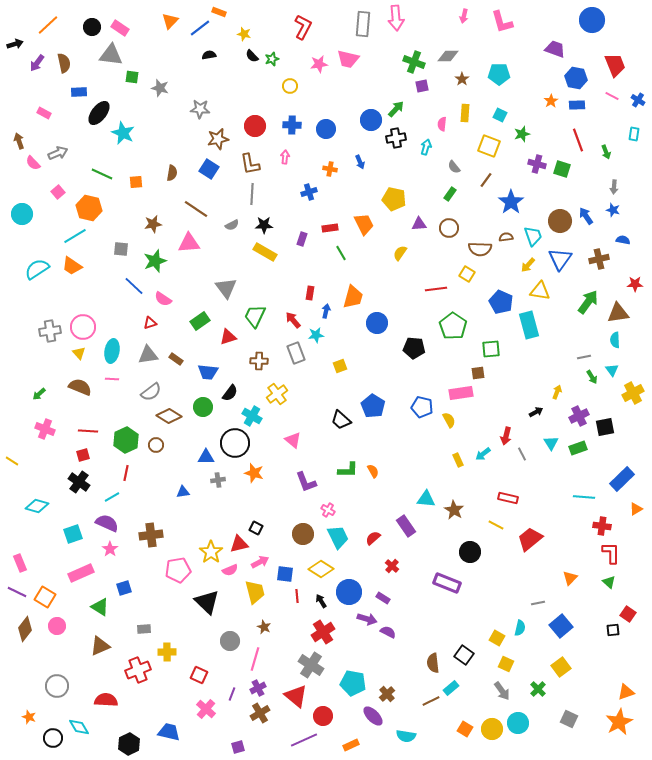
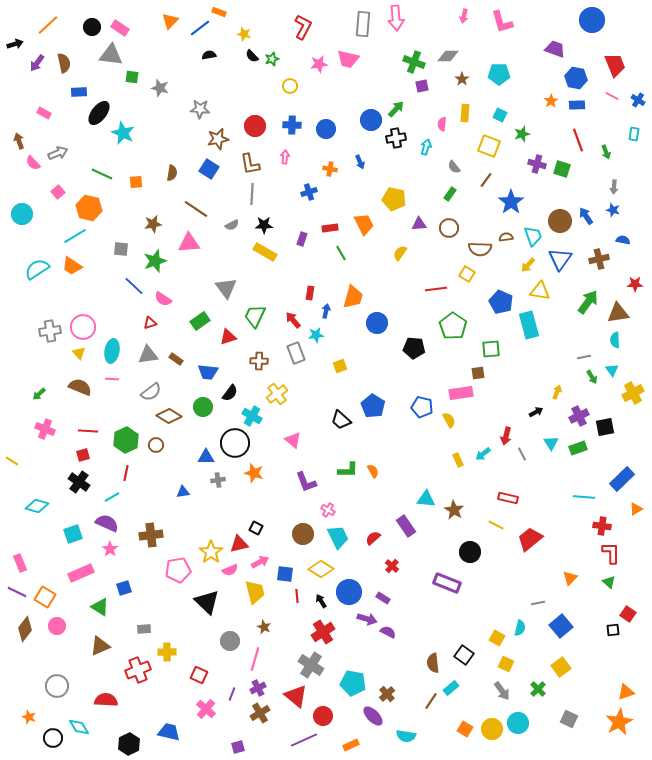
brown line at (431, 701): rotated 30 degrees counterclockwise
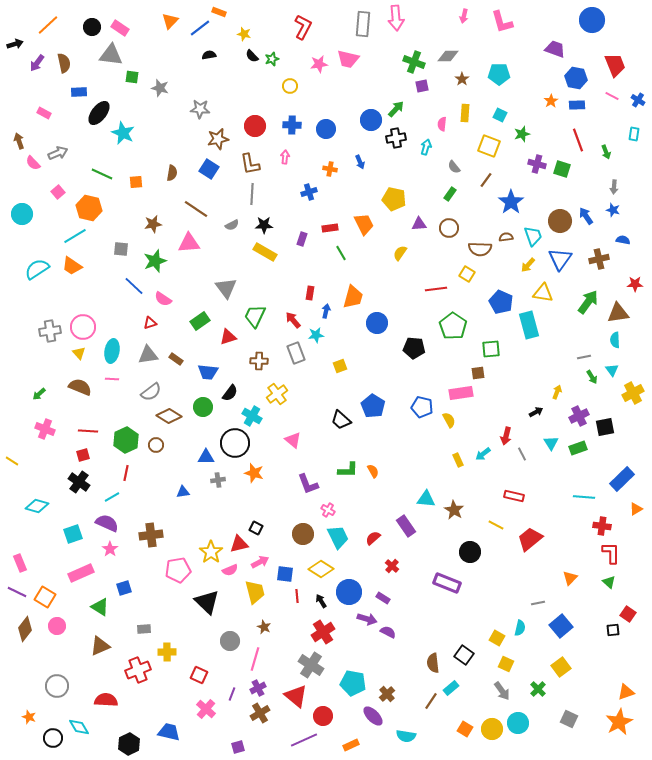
yellow triangle at (540, 291): moved 3 px right, 2 px down
purple L-shape at (306, 482): moved 2 px right, 2 px down
red rectangle at (508, 498): moved 6 px right, 2 px up
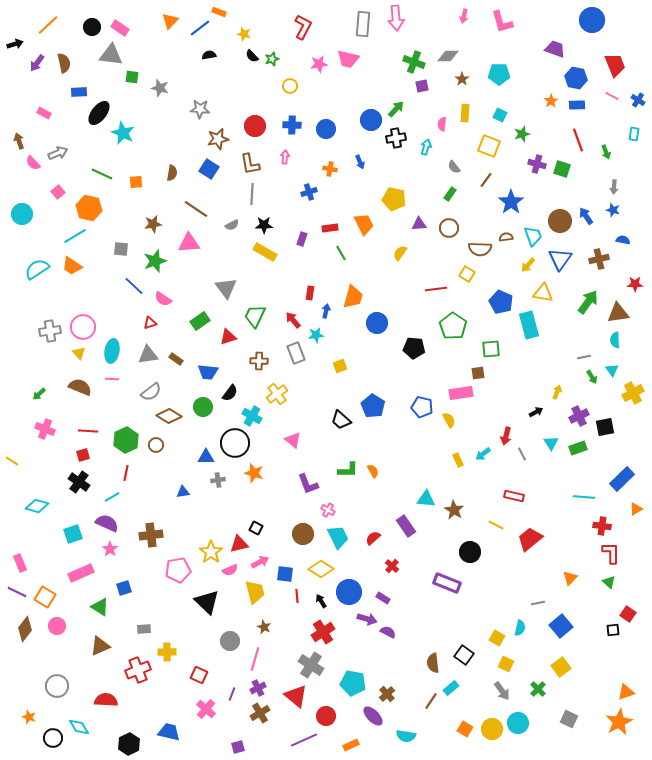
red circle at (323, 716): moved 3 px right
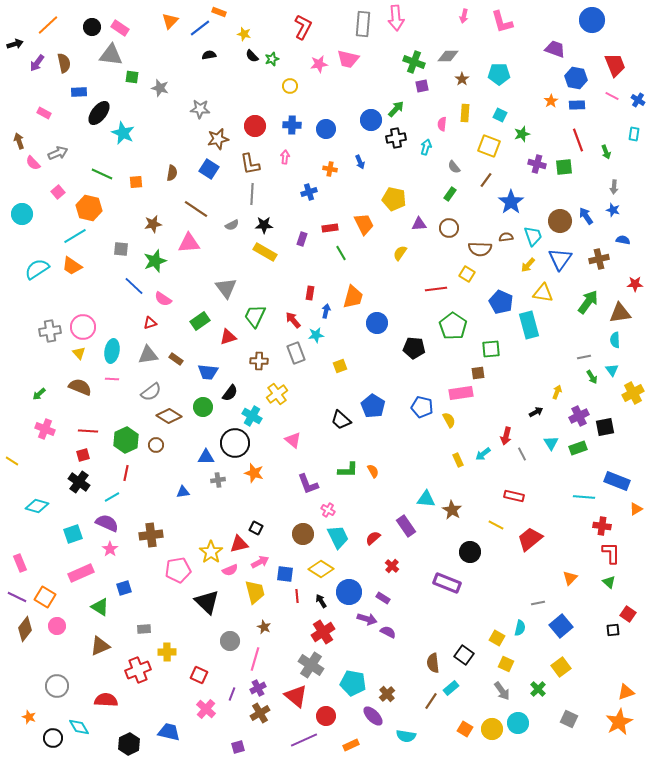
green square at (562, 169): moved 2 px right, 2 px up; rotated 24 degrees counterclockwise
brown triangle at (618, 313): moved 2 px right
blue rectangle at (622, 479): moved 5 px left, 2 px down; rotated 65 degrees clockwise
brown star at (454, 510): moved 2 px left
purple line at (17, 592): moved 5 px down
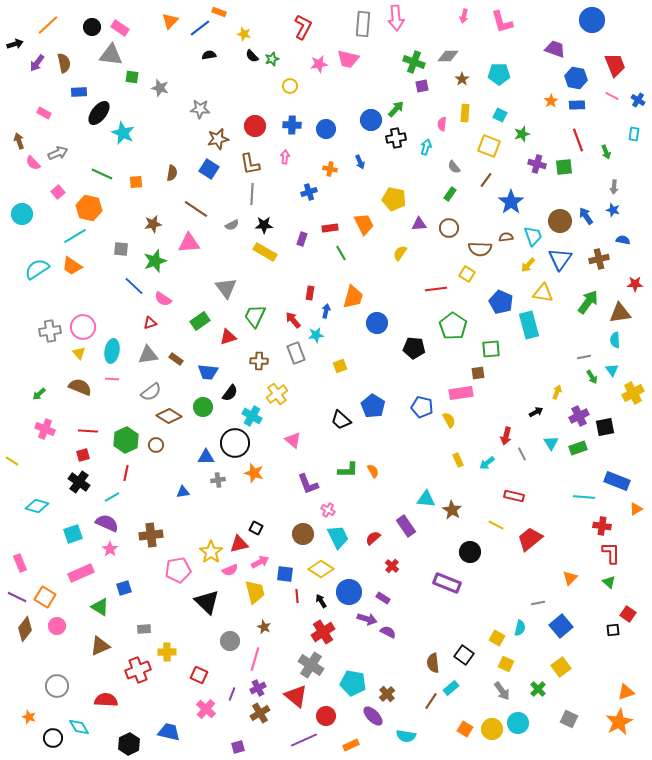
cyan arrow at (483, 454): moved 4 px right, 9 px down
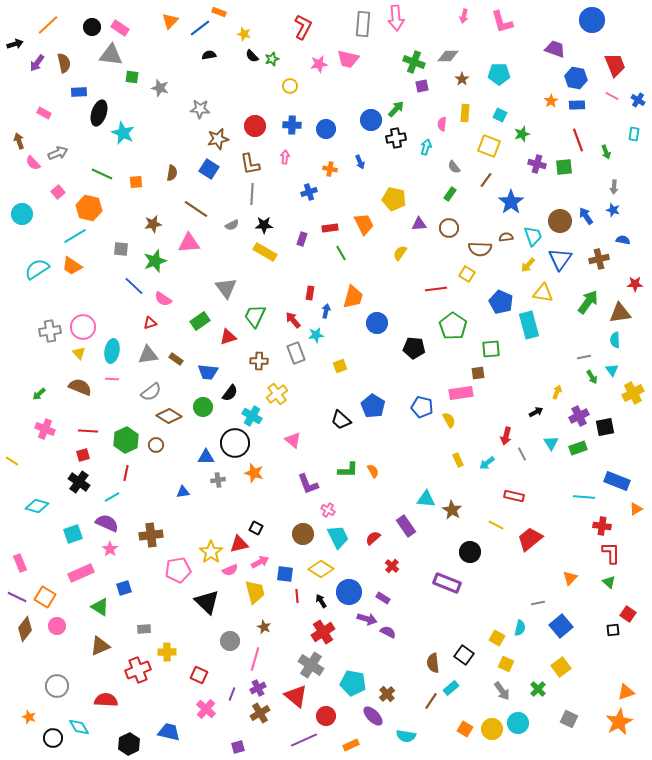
black ellipse at (99, 113): rotated 20 degrees counterclockwise
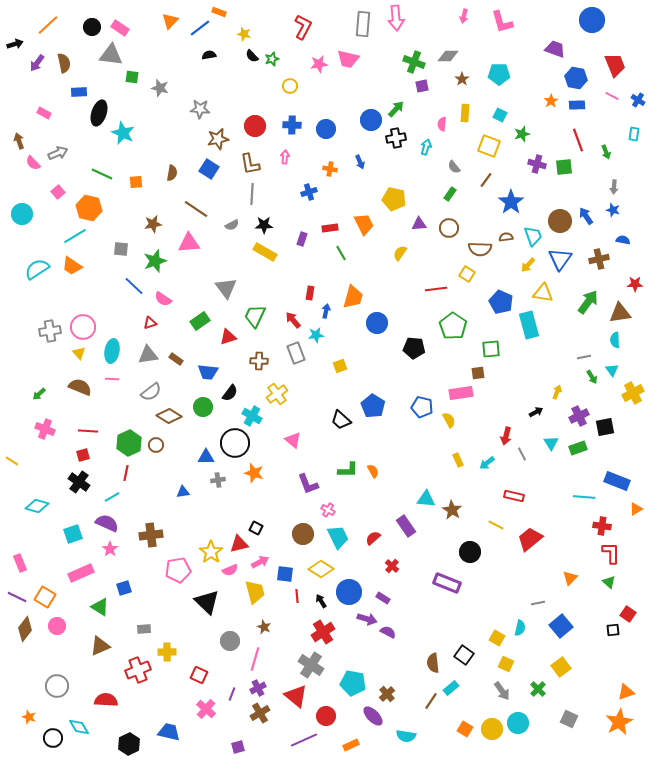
green hexagon at (126, 440): moved 3 px right, 3 px down
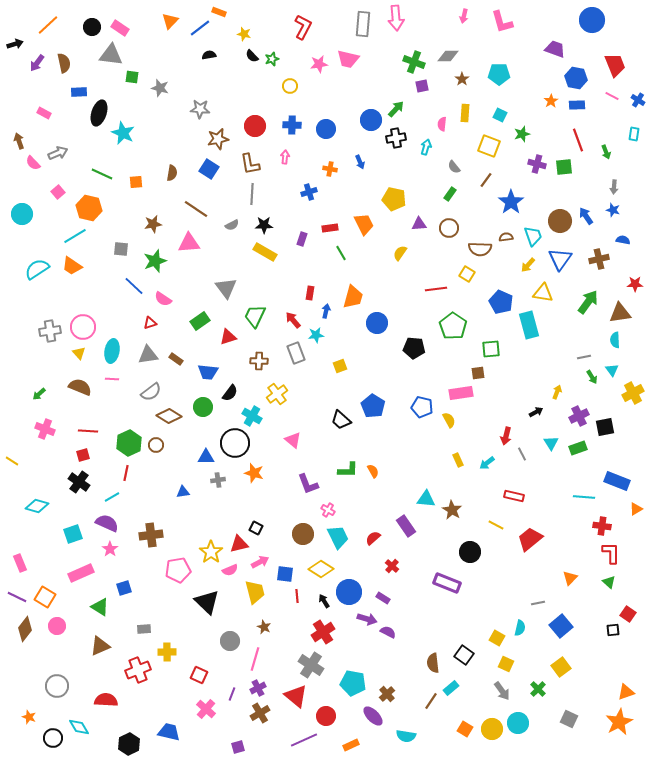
black arrow at (321, 601): moved 3 px right
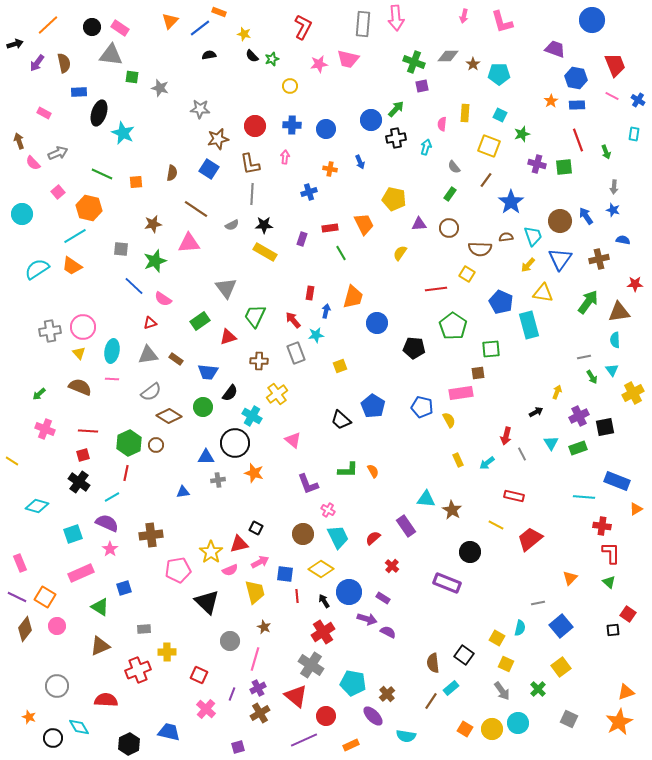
brown star at (462, 79): moved 11 px right, 15 px up
brown triangle at (620, 313): moved 1 px left, 1 px up
